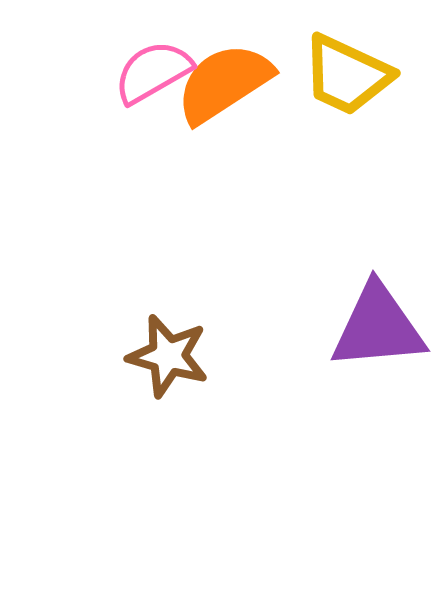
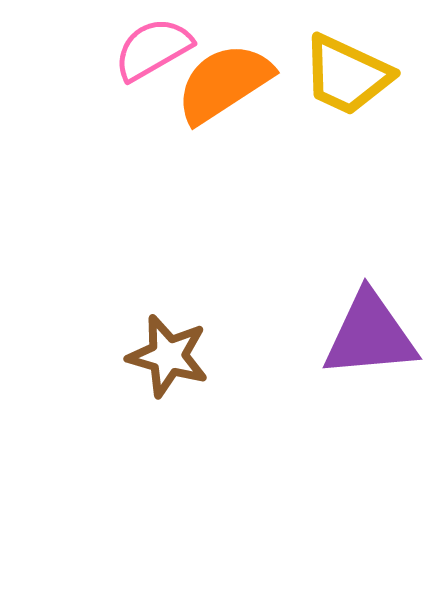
pink semicircle: moved 23 px up
purple triangle: moved 8 px left, 8 px down
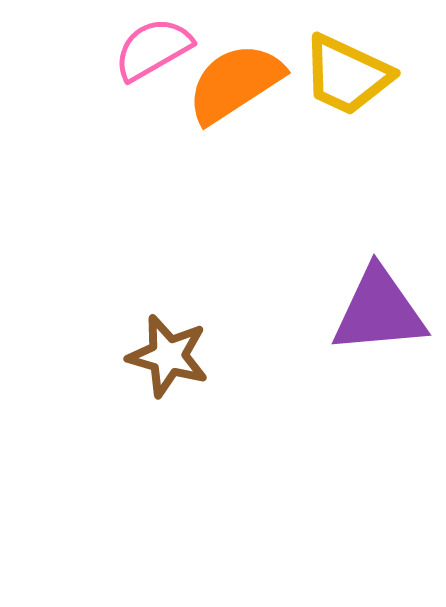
orange semicircle: moved 11 px right
purple triangle: moved 9 px right, 24 px up
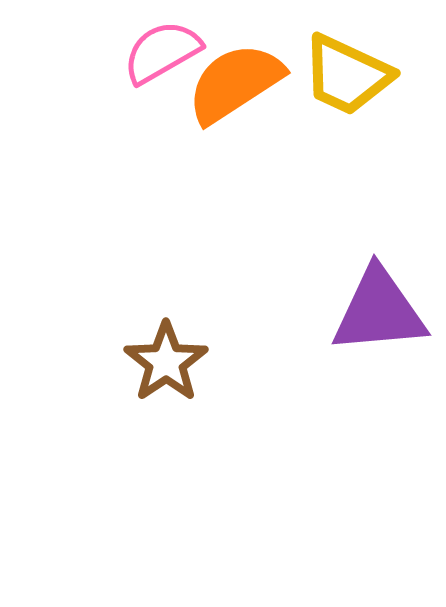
pink semicircle: moved 9 px right, 3 px down
brown star: moved 2 px left, 6 px down; rotated 22 degrees clockwise
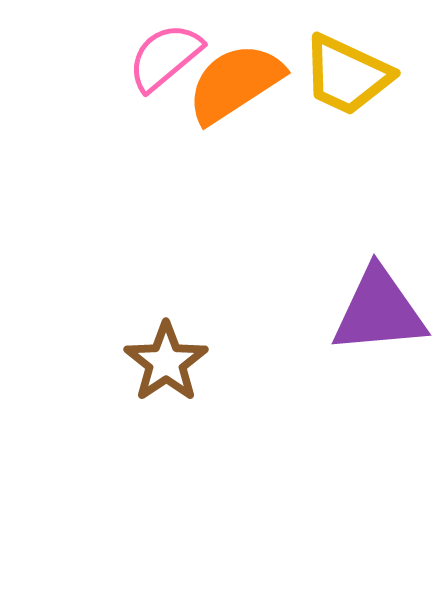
pink semicircle: moved 3 px right, 5 px down; rotated 10 degrees counterclockwise
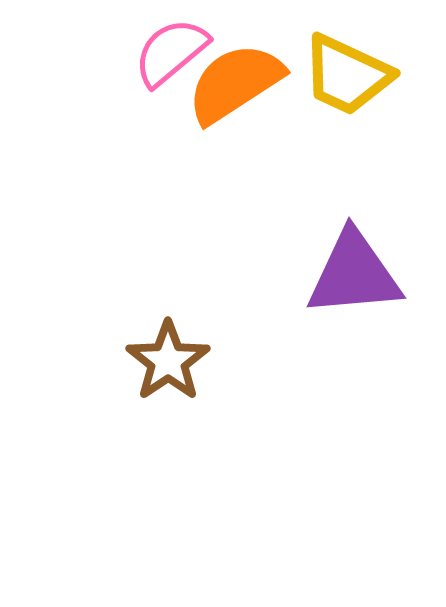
pink semicircle: moved 6 px right, 5 px up
purple triangle: moved 25 px left, 37 px up
brown star: moved 2 px right, 1 px up
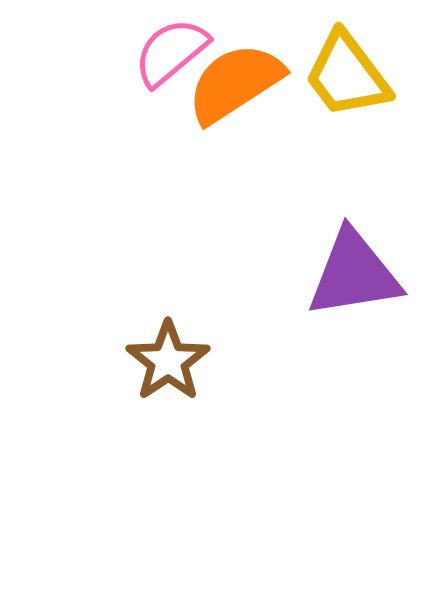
yellow trapezoid: rotated 28 degrees clockwise
purple triangle: rotated 4 degrees counterclockwise
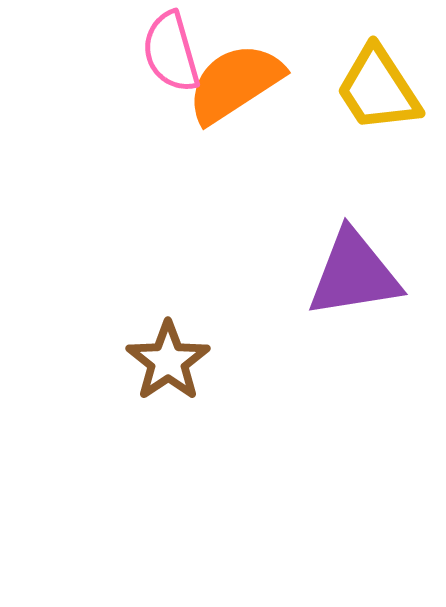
pink semicircle: rotated 66 degrees counterclockwise
yellow trapezoid: moved 31 px right, 14 px down; rotated 4 degrees clockwise
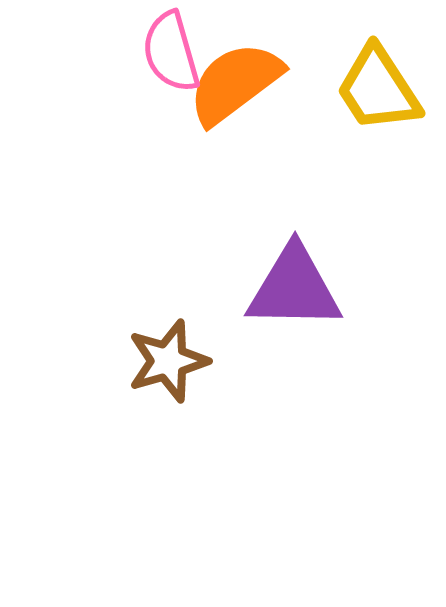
orange semicircle: rotated 4 degrees counterclockwise
purple triangle: moved 60 px left, 14 px down; rotated 10 degrees clockwise
brown star: rotated 18 degrees clockwise
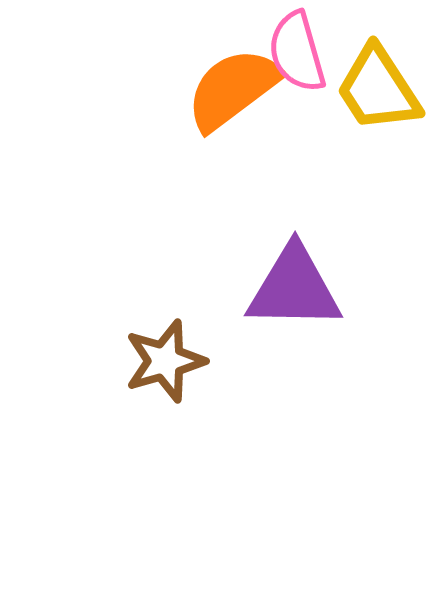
pink semicircle: moved 126 px right
orange semicircle: moved 2 px left, 6 px down
brown star: moved 3 px left
